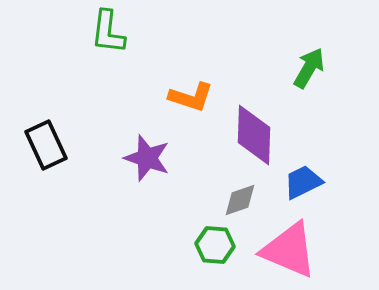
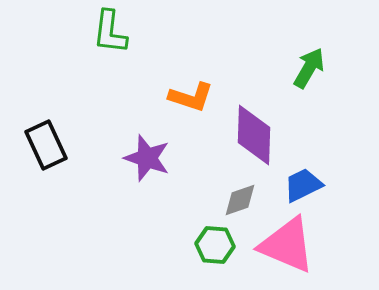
green L-shape: moved 2 px right
blue trapezoid: moved 3 px down
pink triangle: moved 2 px left, 5 px up
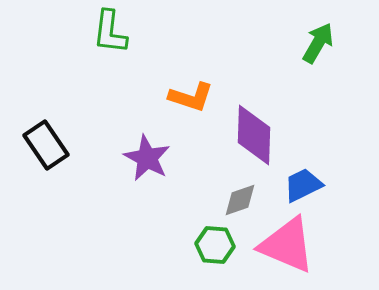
green arrow: moved 9 px right, 25 px up
black rectangle: rotated 9 degrees counterclockwise
purple star: rotated 9 degrees clockwise
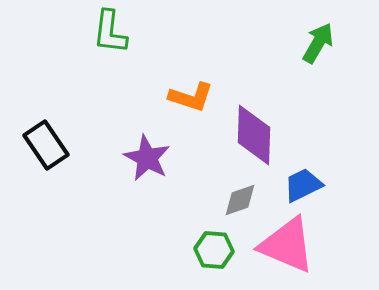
green hexagon: moved 1 px left, 5 px down
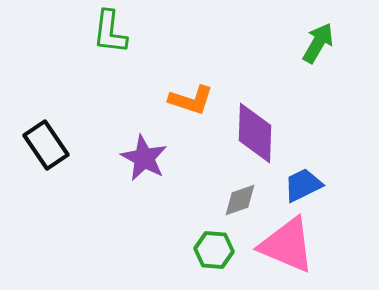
orange L-shape: moved 3 px down
purple diamond: moved 1 px right, 2 px up
purple star: moved 3 px left
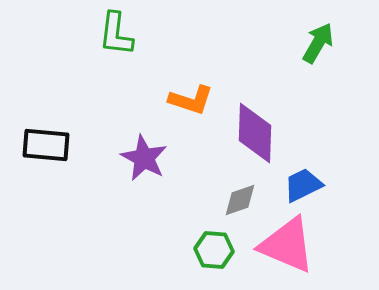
green L-shape: moved 6 px right, 2 px down
black rectangle: rotated 51 degrees counterclockwise
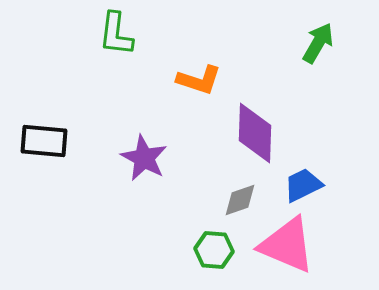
orange L-shape: moved 8 px right, 20 px up
black rectangle: moved 2 px left, 4 px up
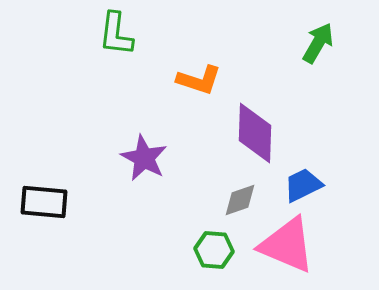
black rectangle: moved 61 px down
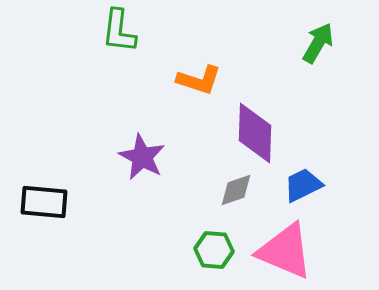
green L-shape: moved 3 px right, 3 px up
purple star: moved 2 px left, 1 px up
gray diamond: moved 4 px left, 10 px up
pink triangle: moved 2 px left, 6 px down
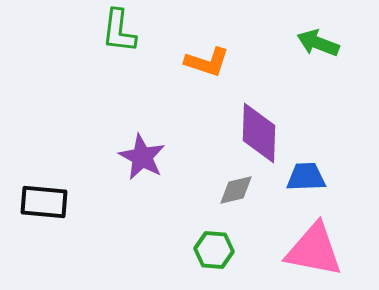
green arrow: rotated 99 degrees counterclockwise
orange L-shape: moved 8 px right, 18 px up
purple diamond: moved 4 px right
blue trapezoid: moved 3 px right, 8 px up; rotated 24 degrees clockwise
gray diamond: rotated 6 degrees clockwise
pink triangle: moved 29 px right, 1 px up; rotated 12 degrees counterclockwise
